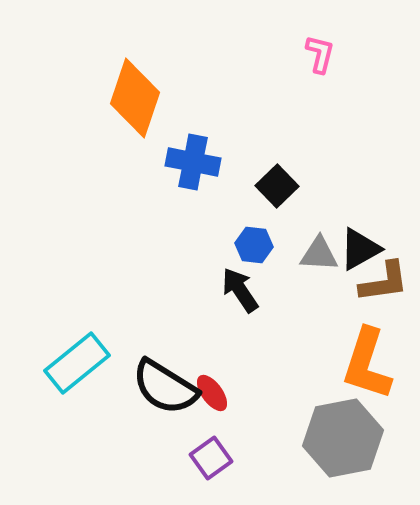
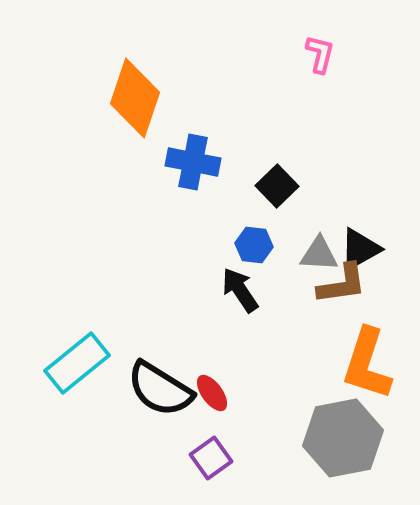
brown L-shape: moved 42 px left, 2 px down
black semicircle: moved 5 px left, 2 px down
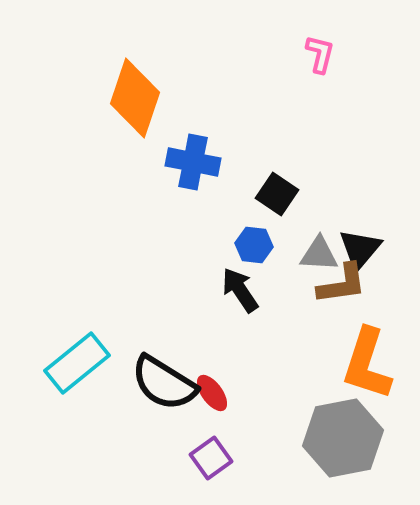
black square: moved 8 px down; rotated 12 degrees counterclockwise
black triangle: rotated 21 degrees counterclockwise
black semicircle: moved 4 px right, 6 px up
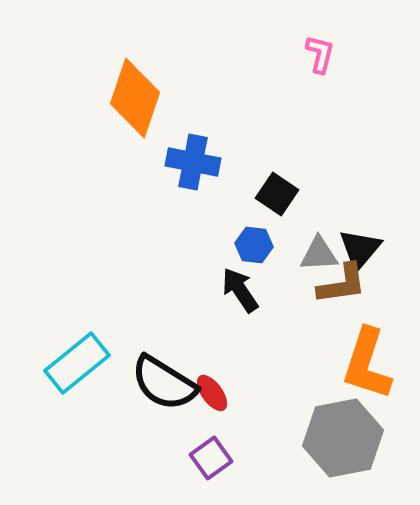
gray triangle: rotated 6 degrees counterclockwise
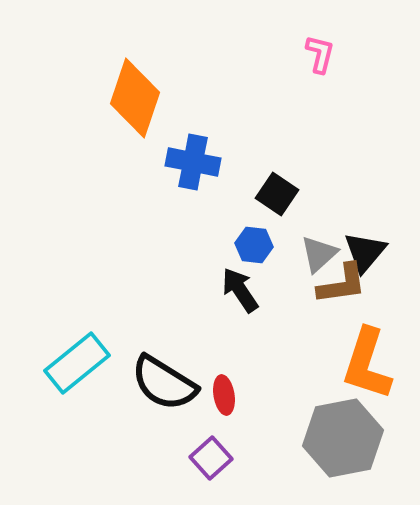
black triangle: moved 5 px right, 3 px down
gray triangle: rotated 39 degrees counterclockwise
red ellipse: moved 12 px right, 2 px down; rotated 27 degrees clockwise
purple square: rotated 6 degrees counterclockwise
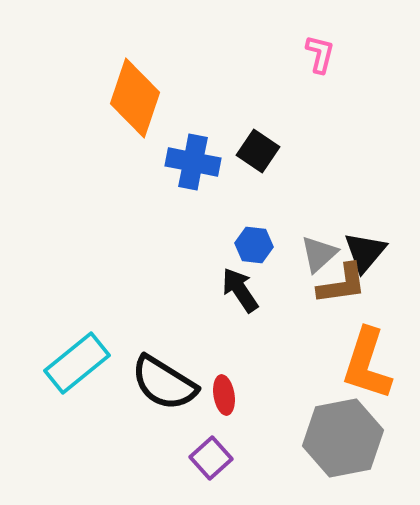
black square: moved 19 px left, 43 px up
